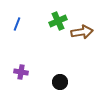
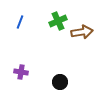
blue line: moved 3 px right, 2 px up
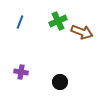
brown arrow: rotated 30 degrees clockwise
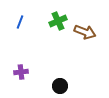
brown arrow: moved 3 px right
purple cross: rotated 16 degrees counterclockwise
black circle: moved 4 px down
